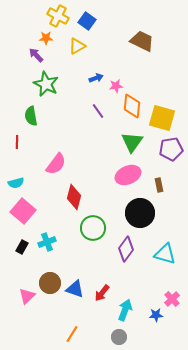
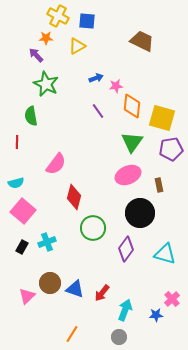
blue square: rotated 30 degrees counterclockwise
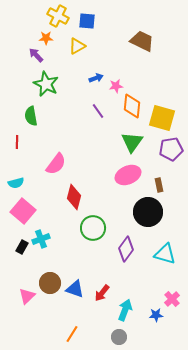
black circle: moved 8 px right, 1 px up
cyan cross: moved 6 px left, 3 px up
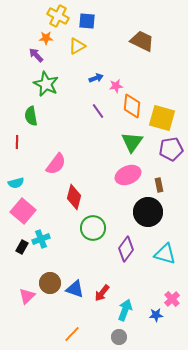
orange line: rotated 12 degrees clockwise
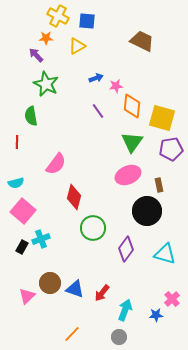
black circle: moved 1 px left, 1 px up
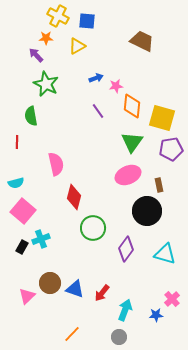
pink semicircle: rotated 50 degrees counterclockwise
